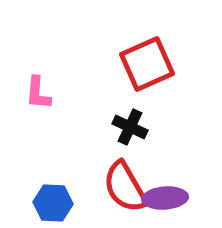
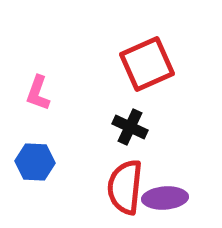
pink L-shape: rotated 15 degrees clockwise
red semicircle: rotated 36 degrees clockwise
blue hexagon: moved 18 px left, 41 px up
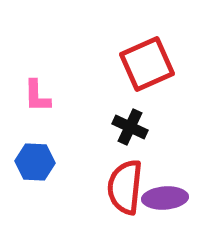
pink L-shape: moved 1 px left, 3 px down; rotated 21 degrees counterclockwise
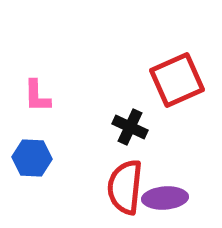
red square: moved 30 px right, 16 px down
blue hexagon: moved 3 px left, 4 px up
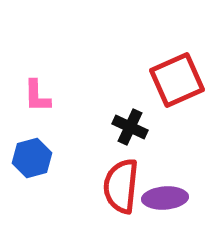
blue hexagon: rotated 18 degrees counterclockwise
red semicircle: moved 4 px left, 1 px up
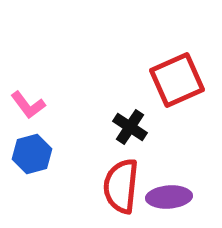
pink L-shape: moved 9 px left, 9 px down; rotated 36 degrees counterclockwise
black cross: rotated 8 degrees clockwise
blue hexagon: moved 4 px up
purple ellipse: moved 4 px right, 1 px up
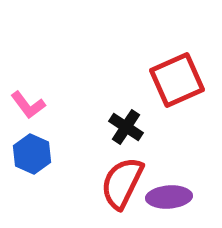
black cross: moved 4 px left
blue hexagon: rotated 21 degrees counterclockwise
red semicircle: moved 1 px right, 3 px up; rotated 20 degrees clockwise
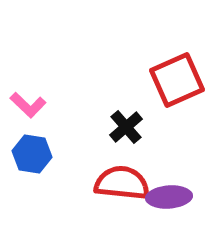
pink L-shape: rotated 9 degrees counterclockwise
black cross: rotated 16 degrees clockwise
blue hexagon: rotated 15 degrees counterclockwise
red semicircle: rotated 70 degrees clockwise
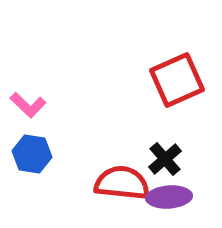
black cross: moved 39 px right, 32 px down
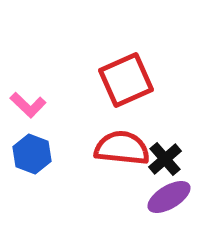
red square: moved 51 px left
blue hexagon: rotated 12 degrees clockwise
red semicircle: moved 35 px up
purple ellipse: rotated 27 degrees counterclockwise
